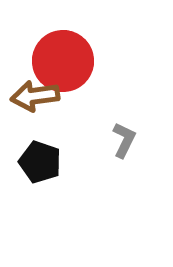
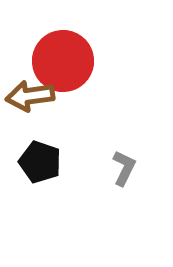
brown arrow: moved 5 px left
gray L-shape: moved 28 px down
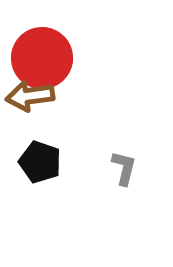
red circle: moved 21 px left, 3 px up
gray L-shape: rotated 12 degrees counterclockwise
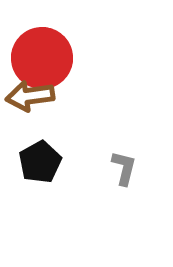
black pentagon: rotated 24 degrees clockwise
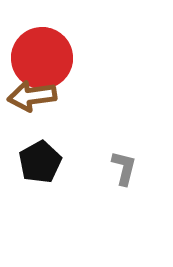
brown arrow: moved 2 px right
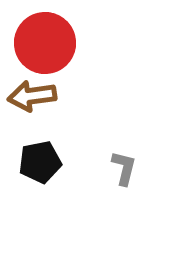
red circle: moved 3 px right, 15 px up
black pentagon: rotated 18 degrees clockwise
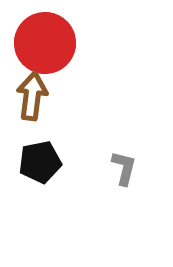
brown arrow: rotated 105 degrees clockwise
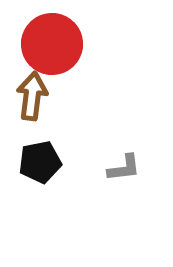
red circle: moved 7 px right, 1 px down
gray L-shape: rotated 69 degrees clockwise
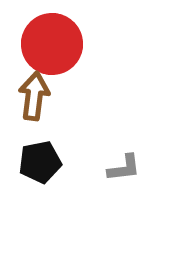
brown arrow: moved 2 px right
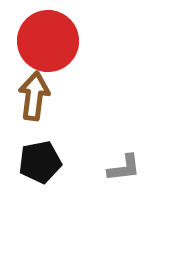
red circle: moved 4 px left, 3 px up
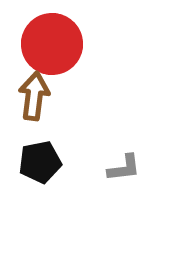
red circle: moved 4 px right, 3 px down
